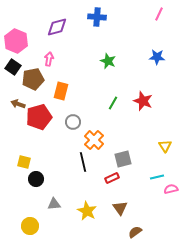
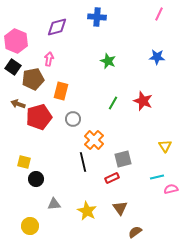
gray circle: moved 3 px up
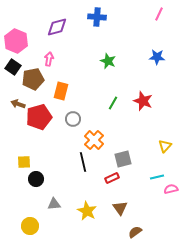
yellow triangle: rotated 16 degrees clockwise
yellow square: rotated 16 degrees counterclockwise
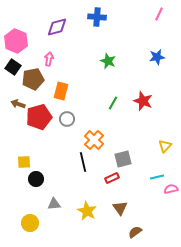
blue star: rotated 14 degrees counterclockwise
gray circle: moved 6 px left
yellow circle: moved 3 px up
